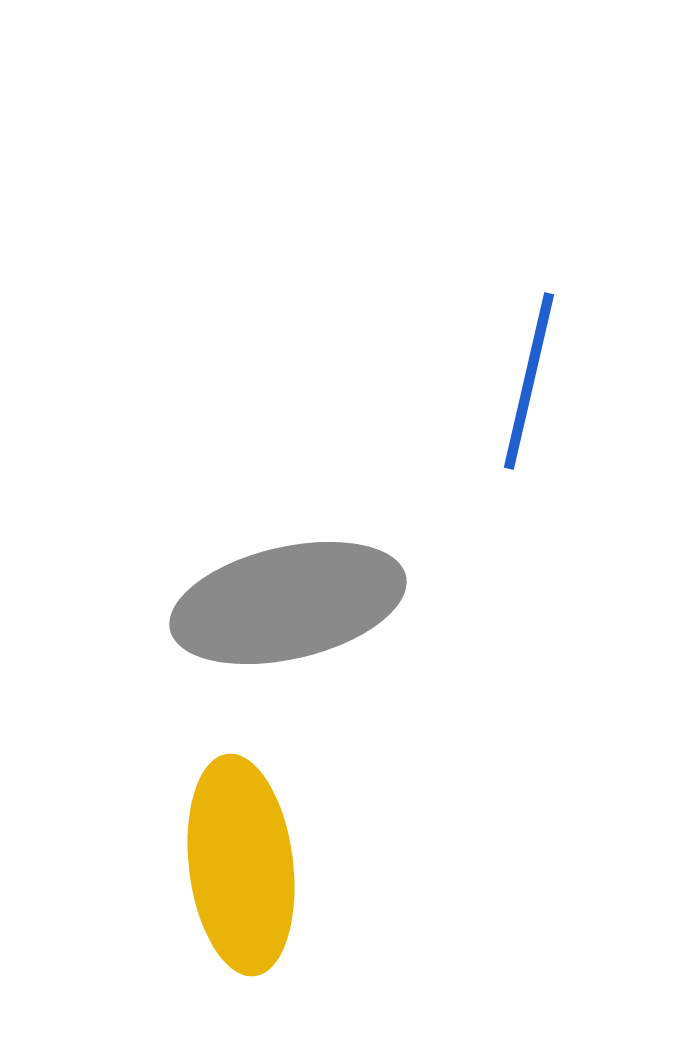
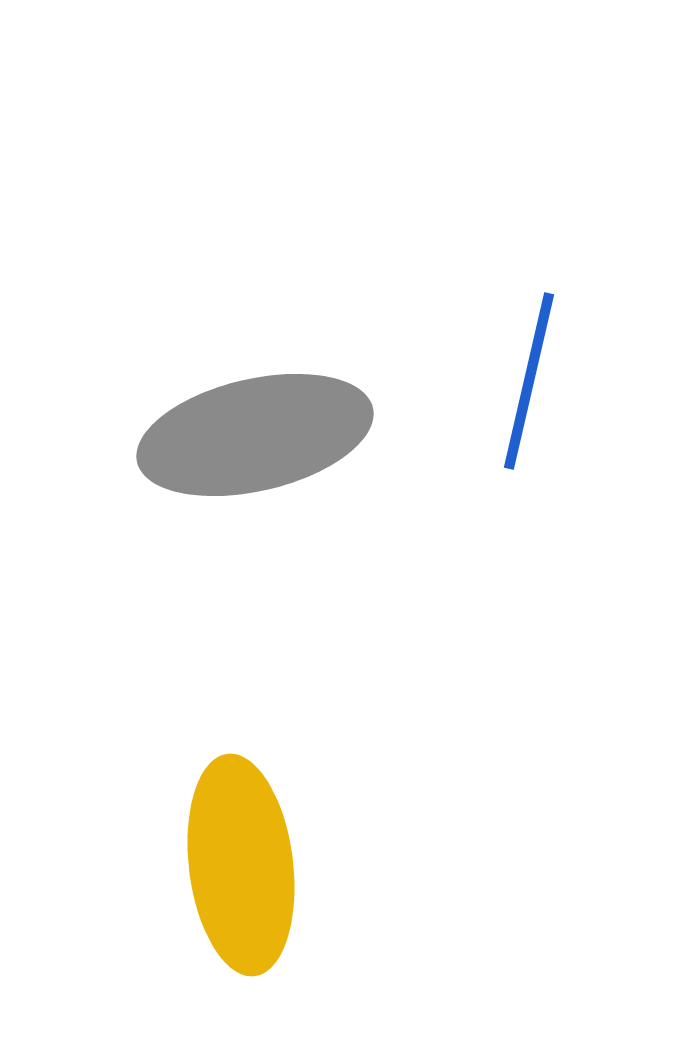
gray ellipse: moved 33 px left, 168 px up
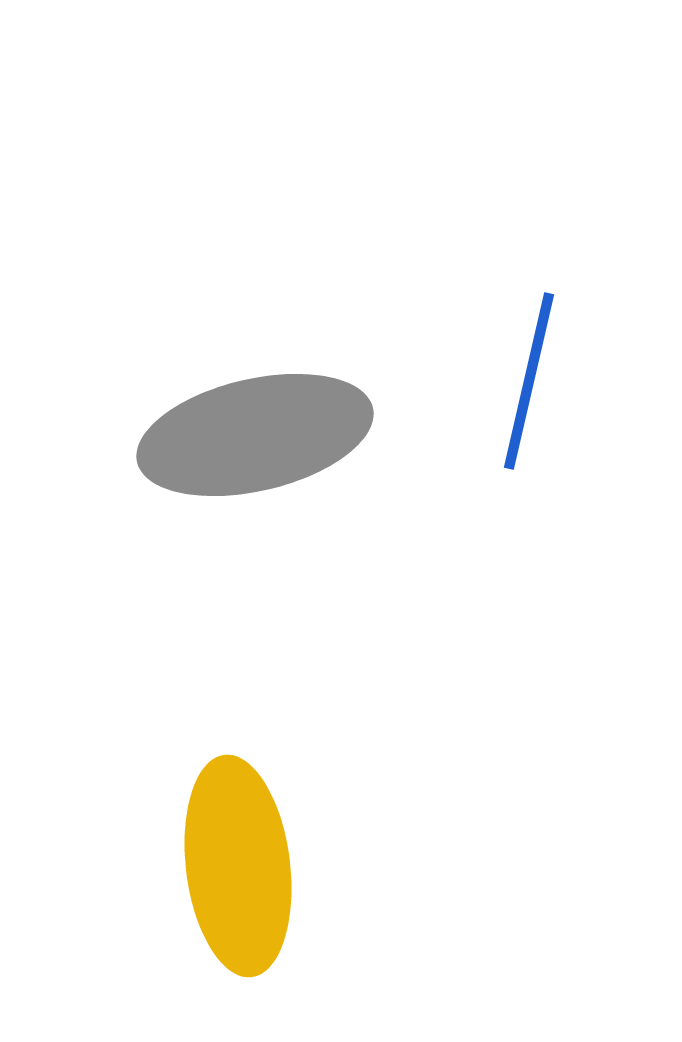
yellow ellipse: moved 3 px left, 1 px down
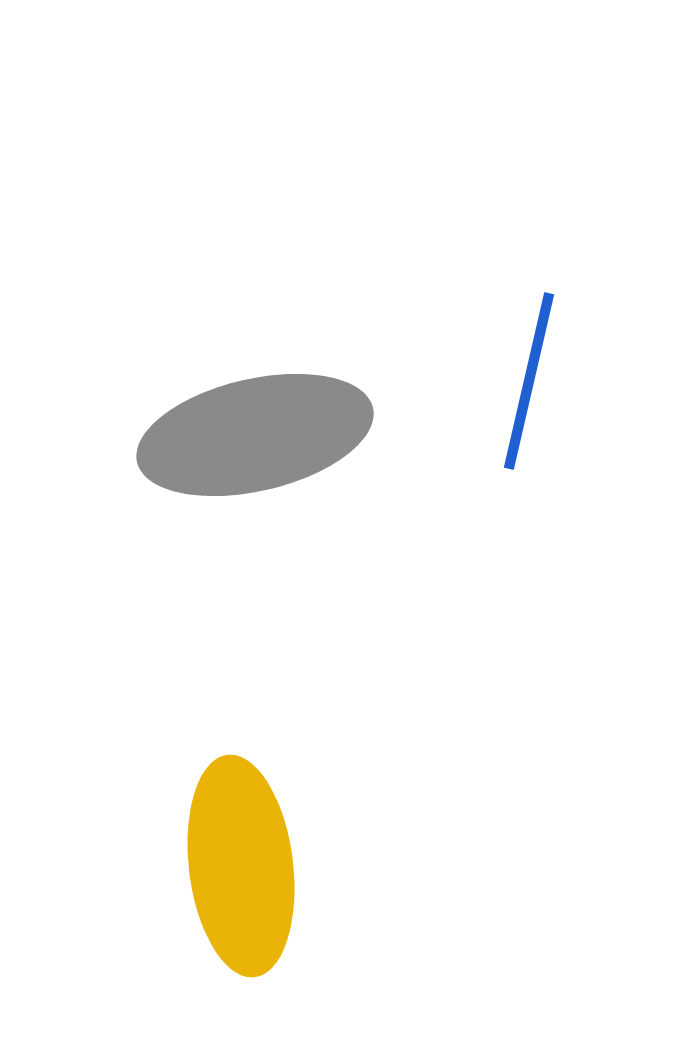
yellow ellipse: moved 3 px right
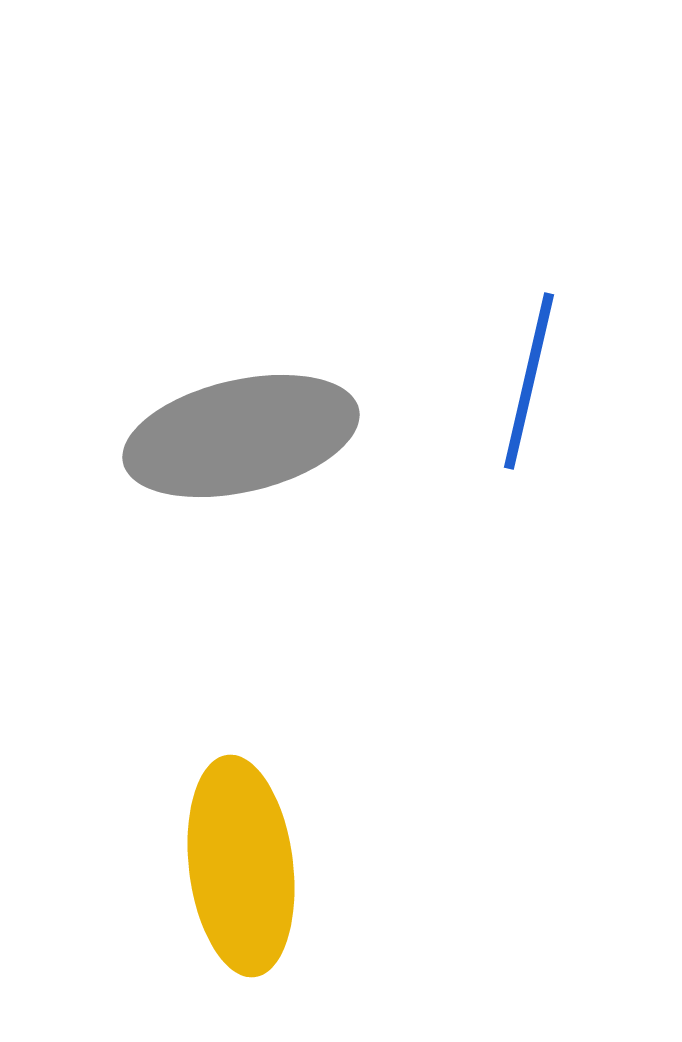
gray ellipse: moved 14 px left, 1 px down
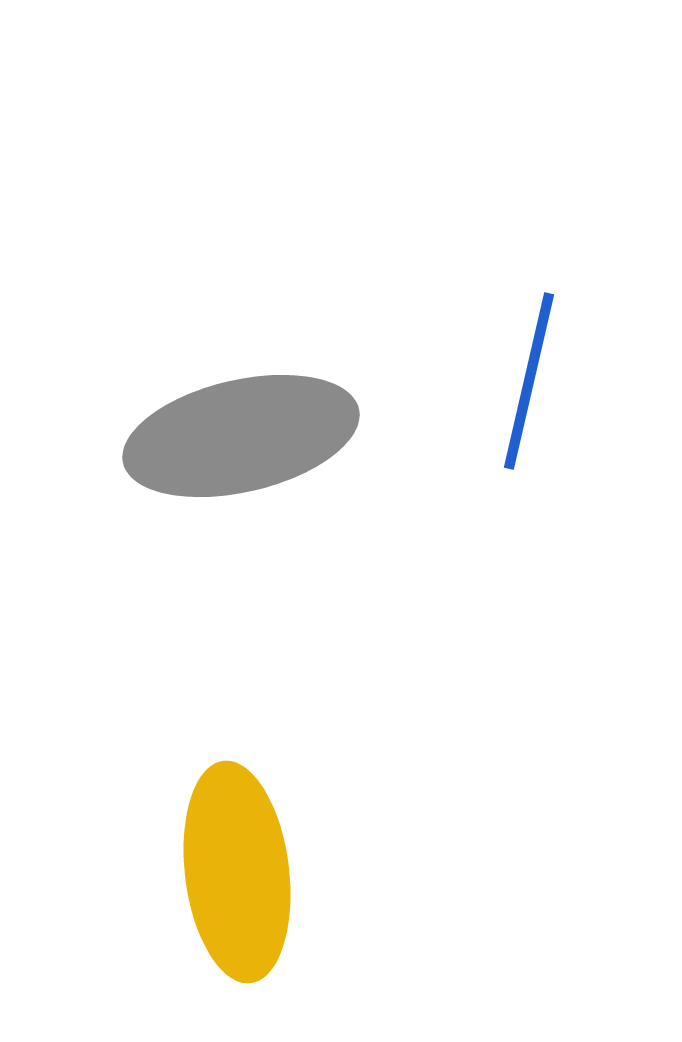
yellow ellipse: moved 4 px left, 6 px down
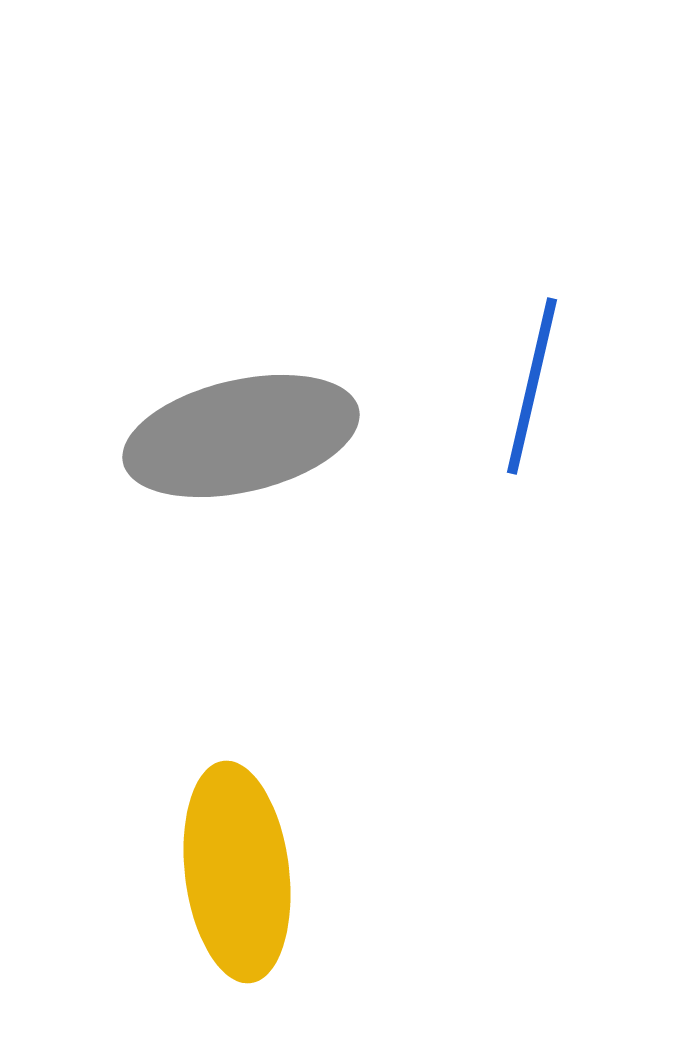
blue line: moved 3 px right, 5 px down
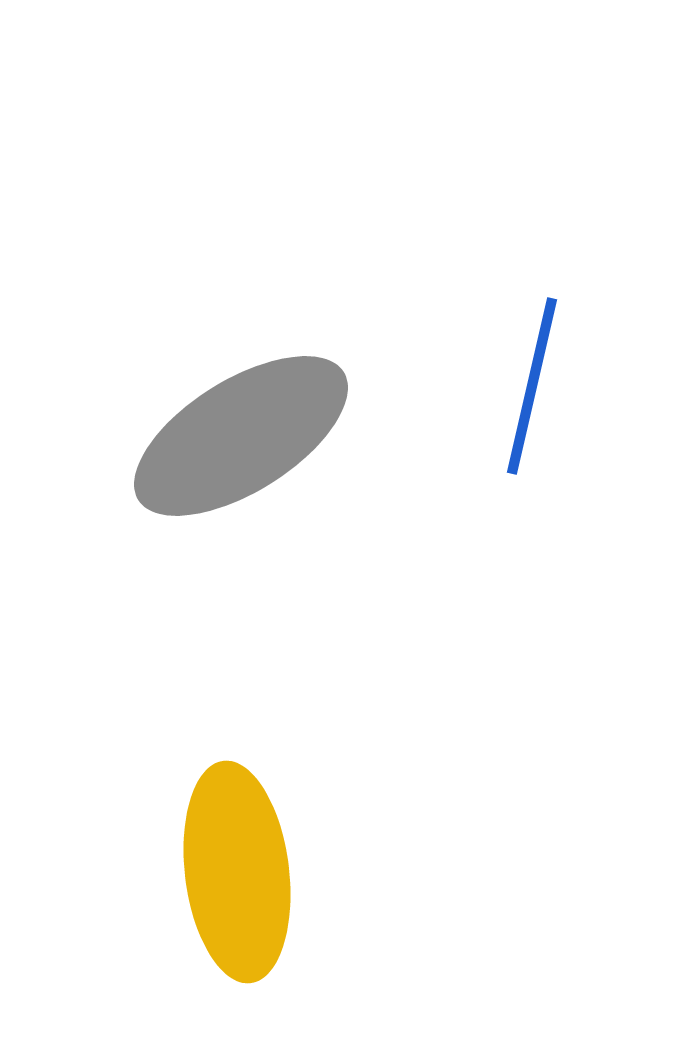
gray ellipse: rotated 19 degrees counterclockwise
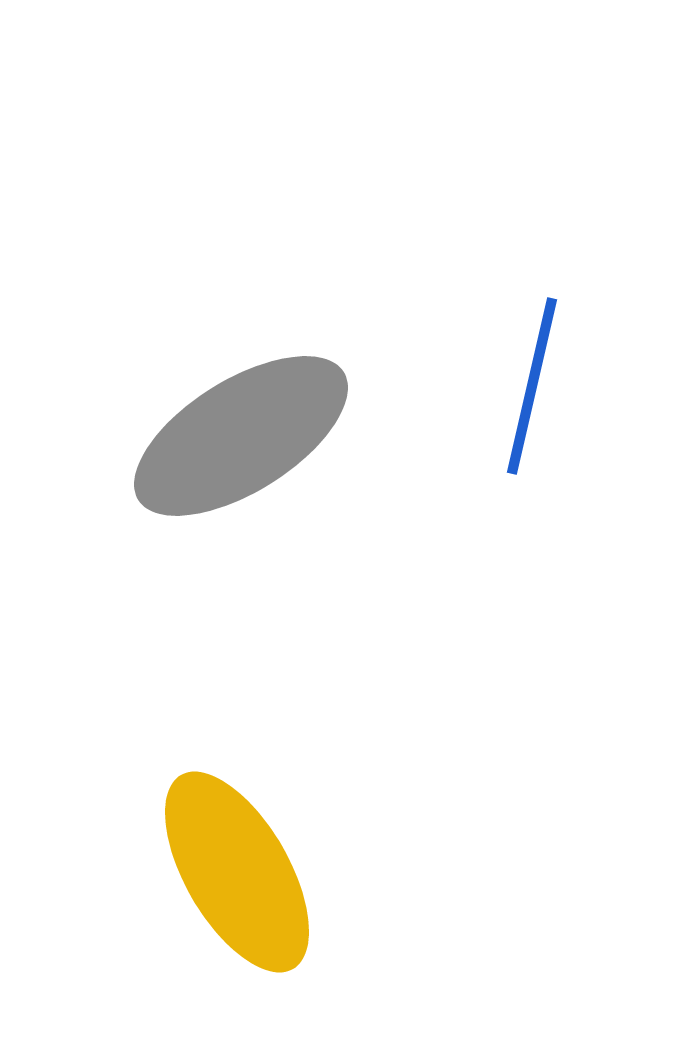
yellow ellipse: rotated 23 degrees counterclockwise
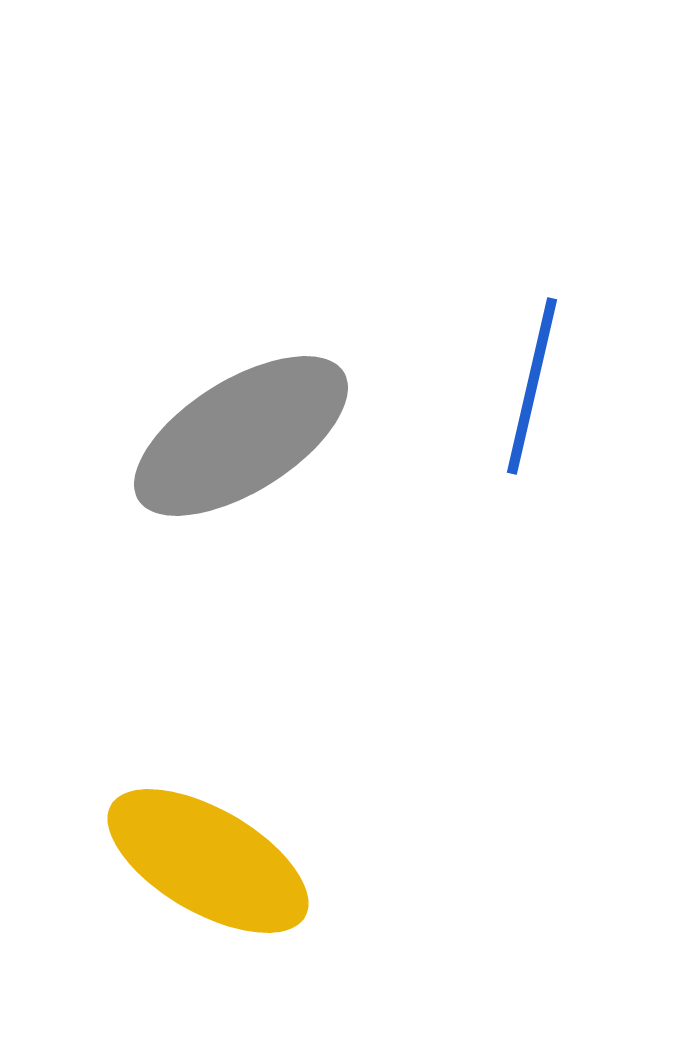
yellow ellipse: moved 29 px left, 11 px up; rotated 30 degrees counterclockwise
